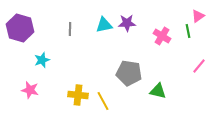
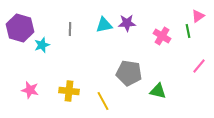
cyan star: moved 15 px up
yellow cross: moved 9 px left, 4 px up
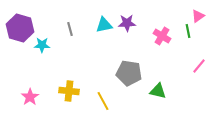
gray line: rotated 16 degrees counterclockwise
cyan star: rotated 21 degrees clockwise
pink star: moved 7 px down; rotated 24 degrees clockwise
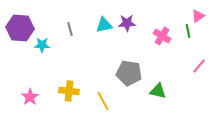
purple hexagon: rotated 12 degrees counterclockwise
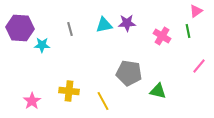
pink triangle: moved 2 px left, 5 px up
pink star: moved 2 px right, 4 px down
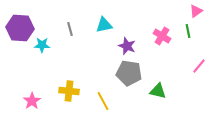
purple star: moved 23 px down; rotated 24 degrees clockwise
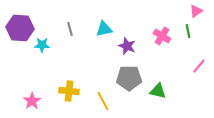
cyan triangle: moved 4 px down
gray pentagon: moved 5 px down; rotated 10 degrees counterclockwise
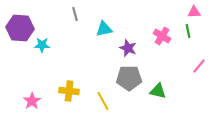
pink triangle: moved 2 px left, 1 px down; rotated 32 degrees clockwise
gray line: moved 5 px right, 15 px up
purple star: moved 1 px right, 2 px down
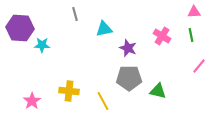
green line: moved 3 px right, 4 px down
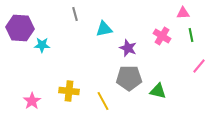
pink triangle: moved 11 px left, 1 px down
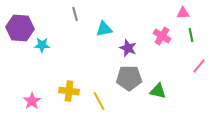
yellow line: moved 4 px left
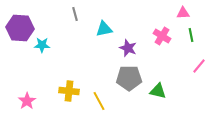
pink star: moved 5 px left
